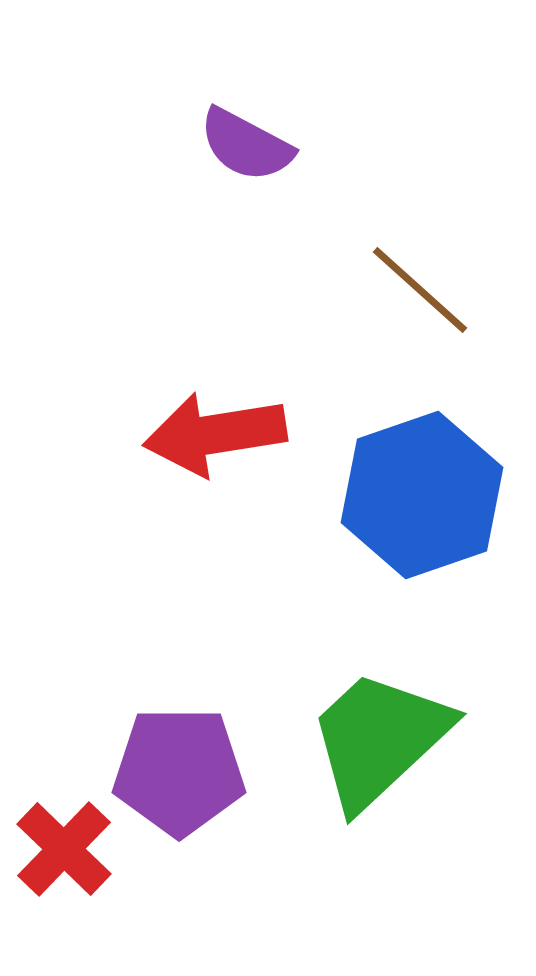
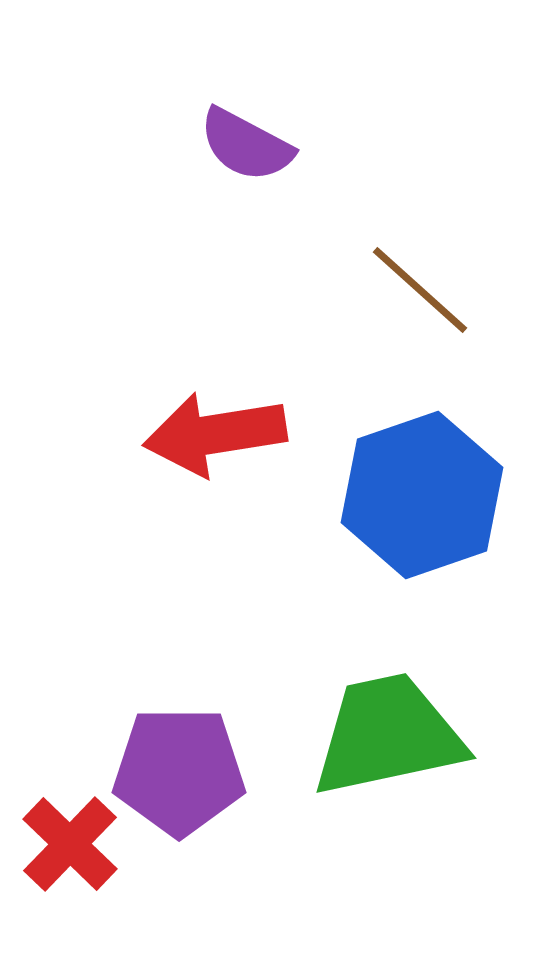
green trapezoid: moved 9 px right, 4 px up; rotated 31 degrees clockwise
red cross: moved 6 px right, 5 px up
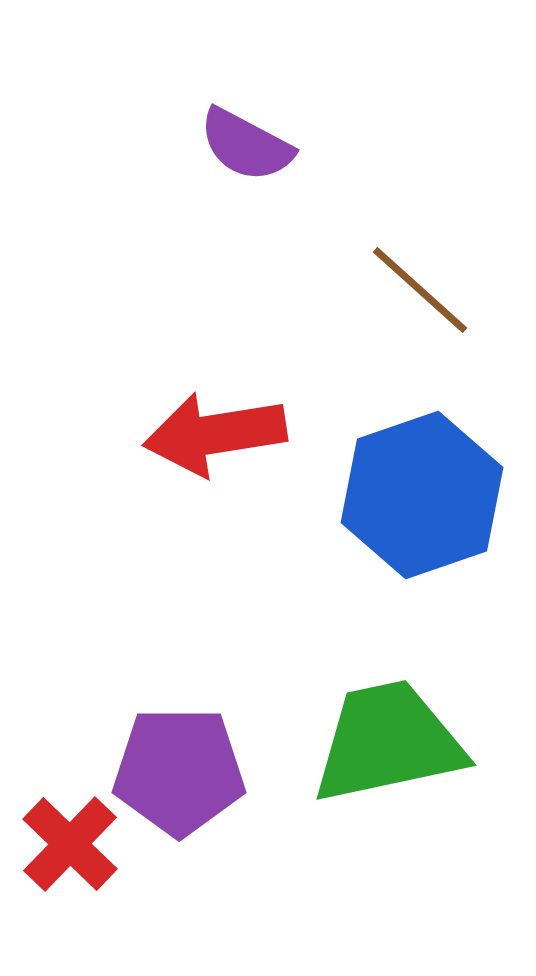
green trapezoid: moved 7 px down
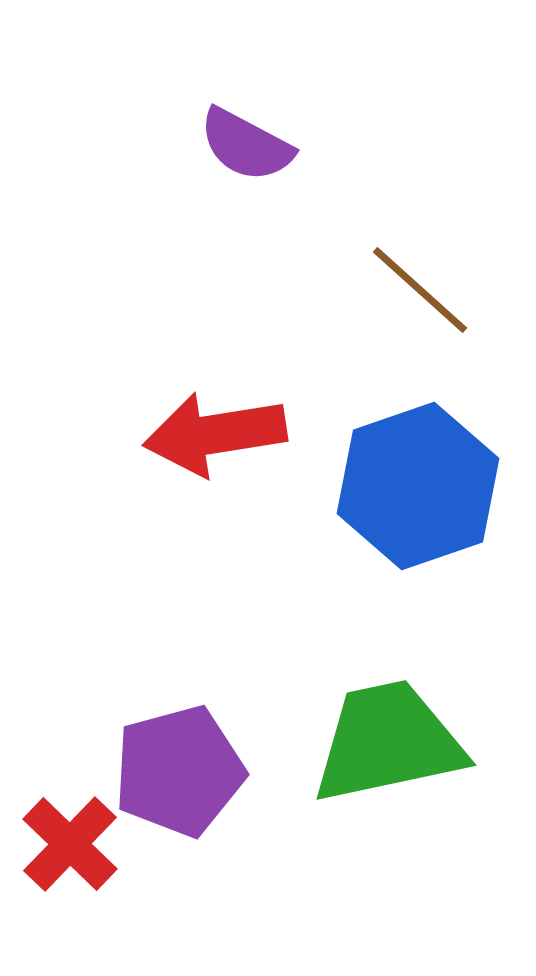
blue hexagon: moved 4 px left, 9 px up
purple pentagon: rotated 15 degrees counterclockwise
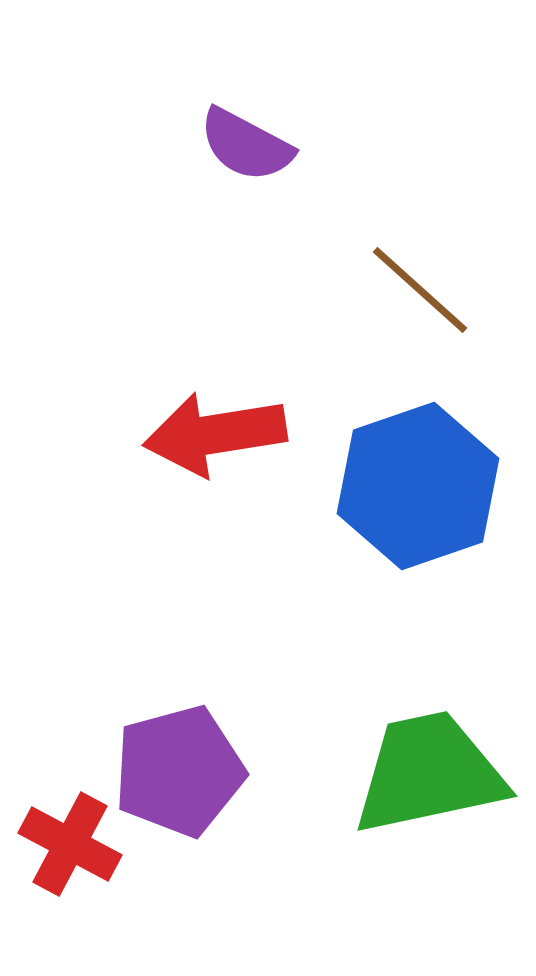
green trapezoid: moved 41 px right, 31 px down
red cross: rotated 16 degrees counterclockwise
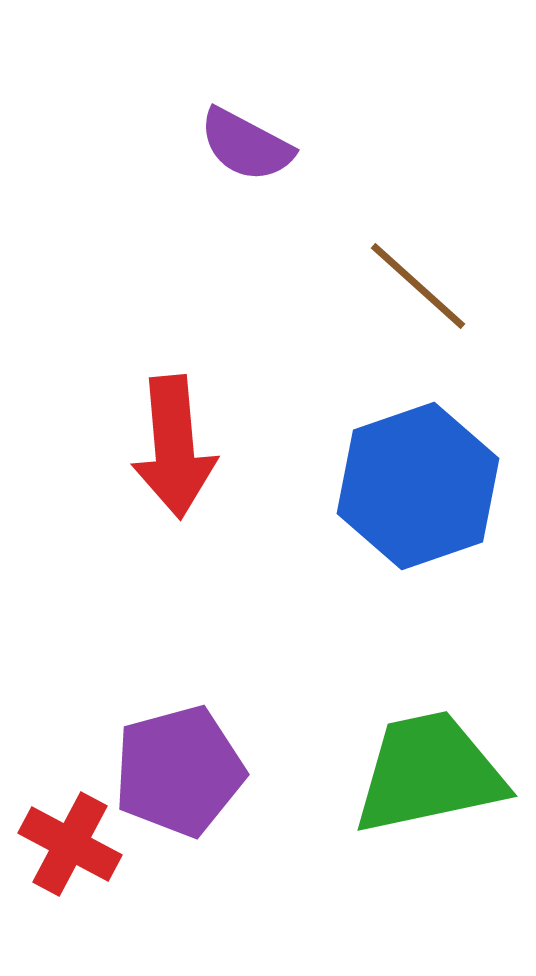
brown line: moved 2 px left, 4 px up
red arrow: moved 41 px left, 13 px down; rotated 86 degrees counterclockwise
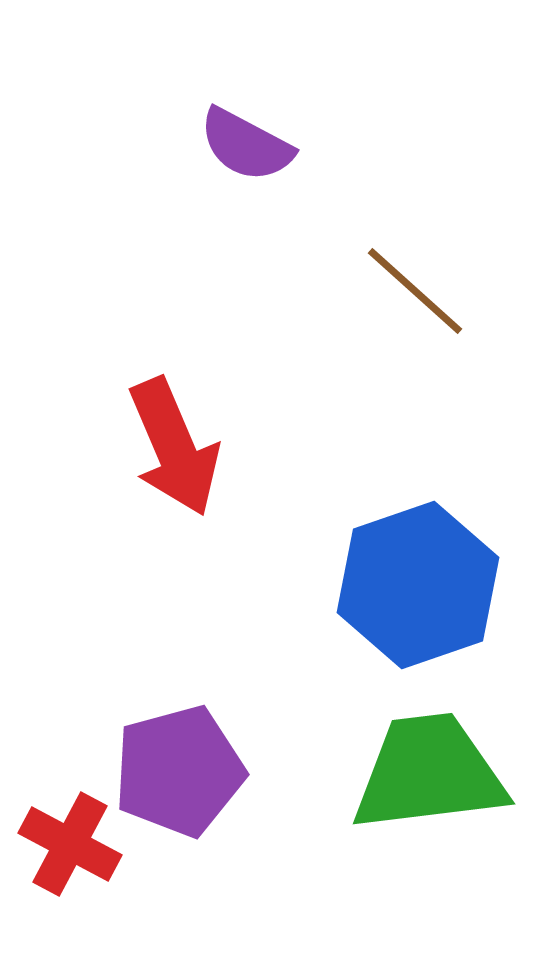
brown line: moved 3 px left, 5 px down
red arrow: rotated 18 degrees counterclockwise
blue hexagon: moved 99 px down
green trapezoid: rotated 5 degrees clockwise
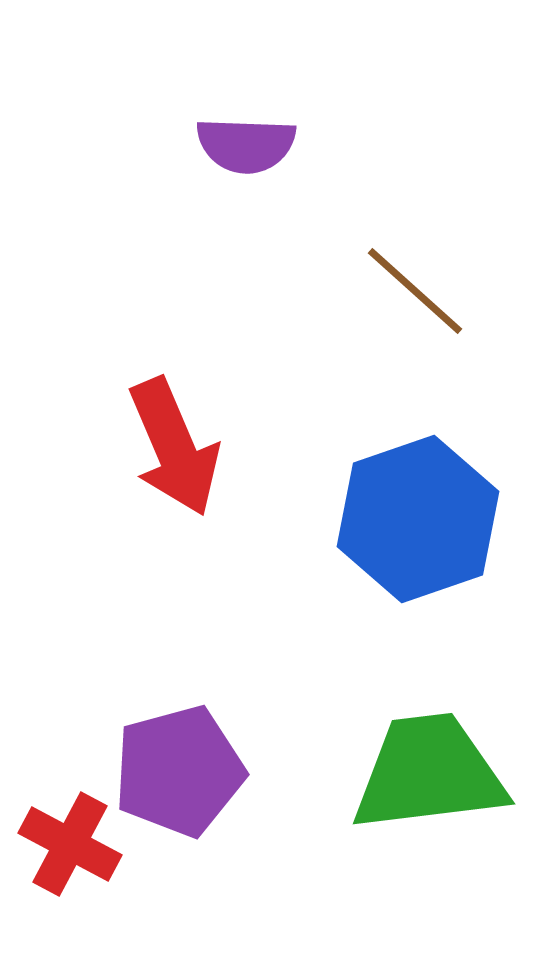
purple semicircle: rotated 26 degrees counterclockwise
blue hexagon: moved 66 px up
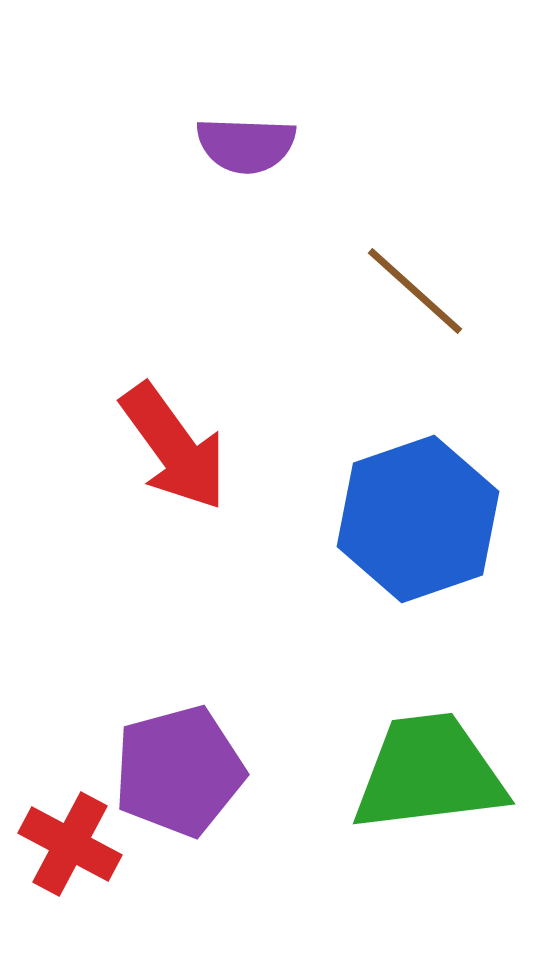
red arrow: rotated 13 degrees counterclockwise
